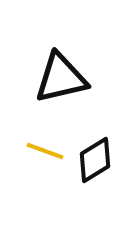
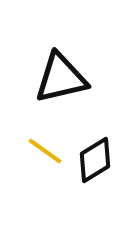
yellow line: rotated 15 degrees clockwise
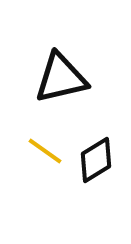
black diamond: moved 1 px right
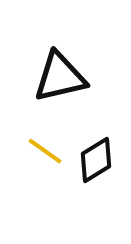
black triangle: moved 1 px left, 1 px up
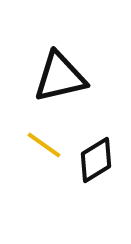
yellow line: moved 1 px left, 6 px up
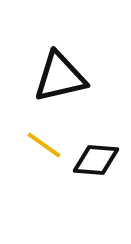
black diamond: rotated 36 degrees clockwise
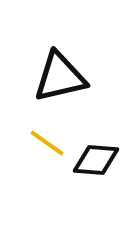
yellow line: moved 3 px right, 2 px up
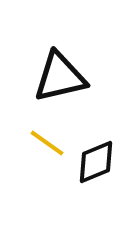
black diamond: moved 2 px down; rotated 27 degrees counterclockwise
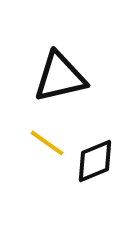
black diamond: moved 1 px left, 1 px up
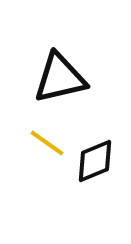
black triangle: moved 1 px down
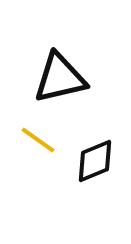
yellow line: moved 9 px left, 3 px up
